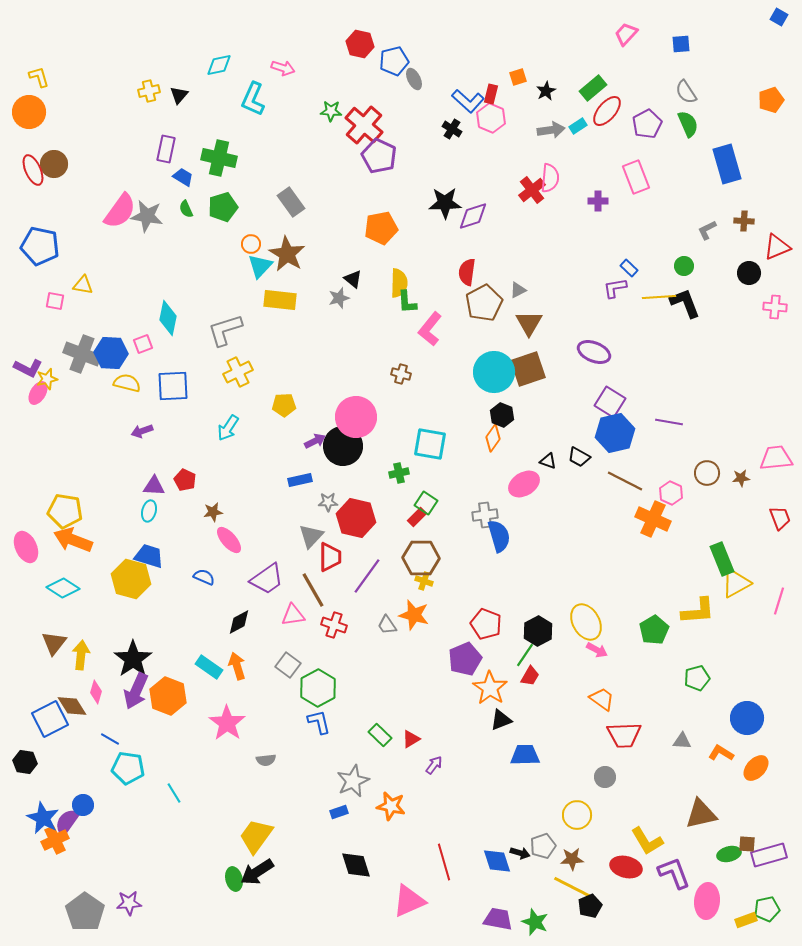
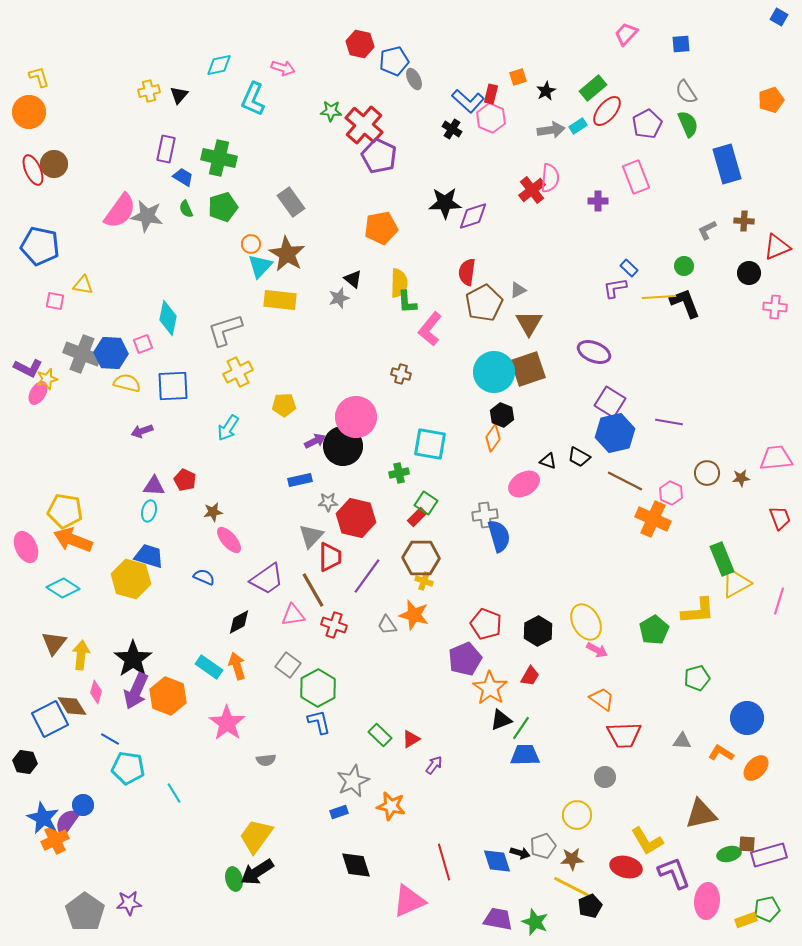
green line at (525, 655): moved 4 px left, 73 px down
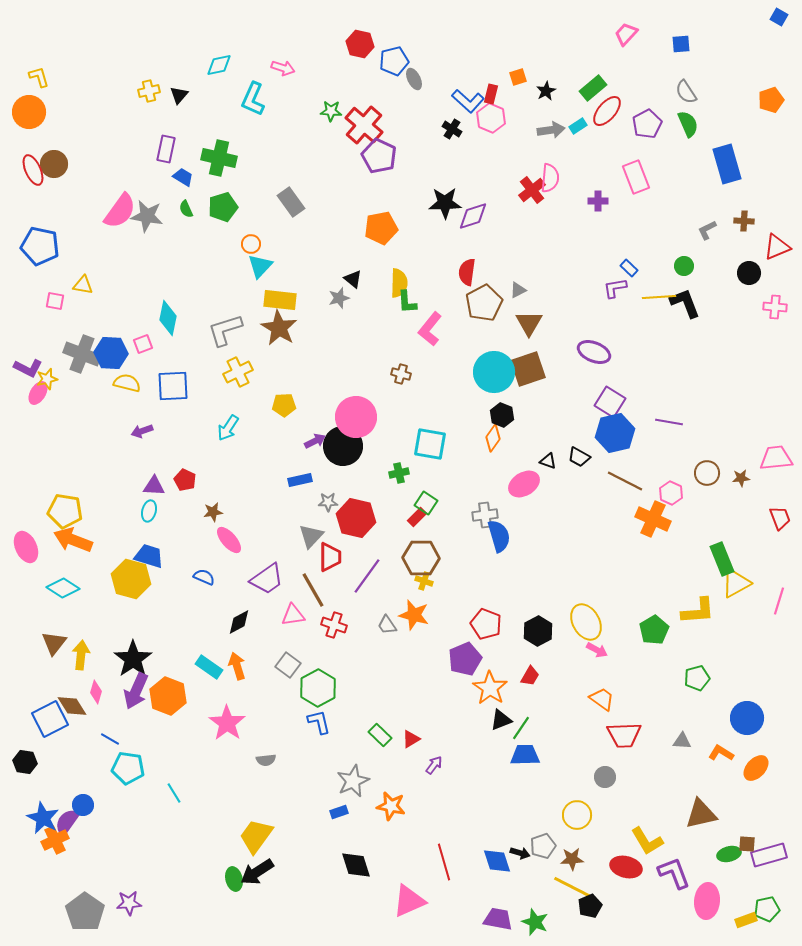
brown star at (287, 254): moved 8 px left, 74 px down
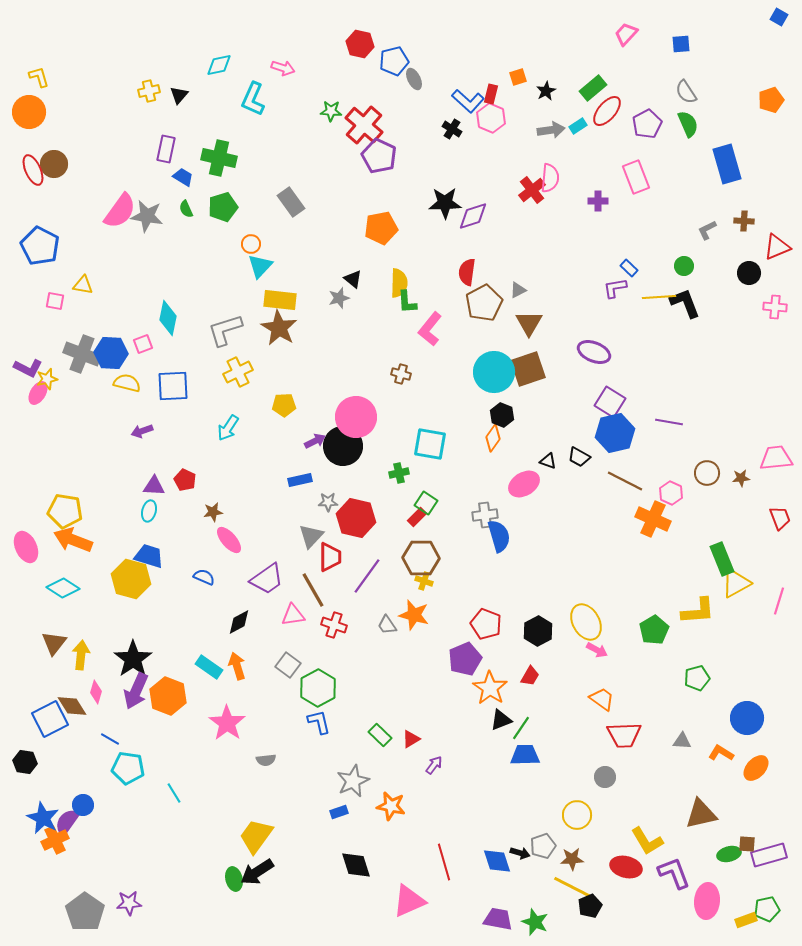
blue pentagon at (40, 246): rotated 15 degrees clockwise
